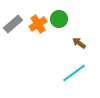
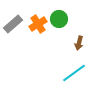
brown arrow: rotated 112 degrees counterclockwise
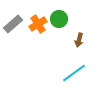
brown arrow: moved 3 px up
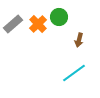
green circle: moved 2 px up
orange cross: rotated 12 degrees counterclockwise
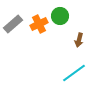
green circle: moved 1 px right, 1 px up
orange cross: moved 1 px right; rotated 18 degrees clockwise
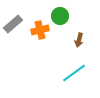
orange cross: moved 1 px right, 6 px down; rotated 12 degrees clockwise
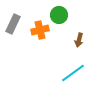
green circle: moved 1 px left, 1 px up
gray rectangle: rotated 24 degrees counterclockwise
cyan line: moved 1 px left
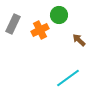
orange cross: rotated 12 degrees counterclockwise
brown arrow: rotated 120 degrees clockwise
cyan line: moved 5 px left, 5 px down
